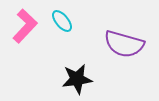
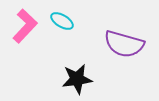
cyan ellipse: rotated 20 degrees counterclockwise
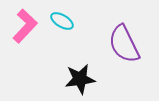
purple semicircle: rotated 48 degrees clockwise
black star: moved 3 px right
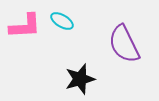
pink L-shape: rotated 44 degrees clockwise
black star: rotated 8 degrees counterclockwise
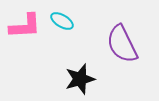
purple semicircle: moved 2 px left
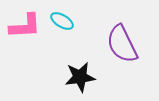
black star: moved 2 px up; rotated 8 degrees clockwise
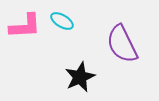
black star: rotated 16 degrees counterclockwise
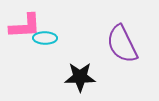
cyan ellipse: moved 17 px left, 17 px down; rotated 30 degrees counterclockwise
black star: rotated 24 degrees clockwise
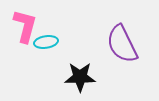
pink L-shape: rotated 72 degrees counterclockwise
cyan ellipse: moved 1 px right, 4 px down; rotated 10 degrees counterclockwise
